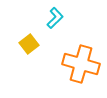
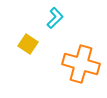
yellow square: moved 1 px left; rotated 18 degrees counterclockwise
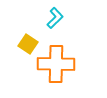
orange cross: moved 25 px left; rotated 15 degrees counterclockwise
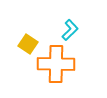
cyan L-shape: moved 15 px right, 12 px down
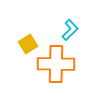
yellow square: rotated 24 degrees clockwise
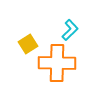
orange cross: moved 1 px right, 1 px up
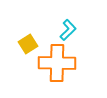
cyan L-shape: moved 2 px left
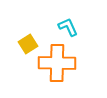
cyan L-shape: moved 3 px up; rotated 70 degrees counterclockwise
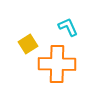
orange cross: moved 1 px down
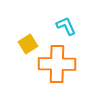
cyan L-shape: moved 2 px left, 1 px up
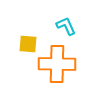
yellow square: rotated 36 degrees clockwise
